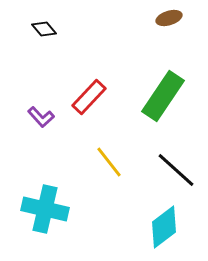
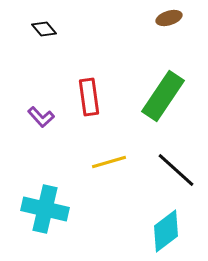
red rectangle: rotated 51 degrees counterclockwise
yellow line: rotated 68 degrees counterclockwise
cyan diamond: moved 2 px right, 4 px down
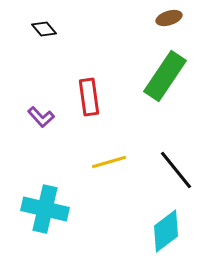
green rectangle: moved 2 px right, 20 px up
black line: rotated 9 degrees clockwise
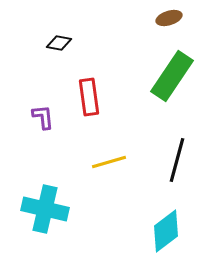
black diamond: moved 15 px right, 14 px down; rotated 40 degrees counterclockwise
green rectangle: moved 7 px right
purple L-shape: moved 2 px right; rotated 144 degrees counterclockwise
black line: moved 1 px right, 10 px up; rotated 54 degrees clockwise
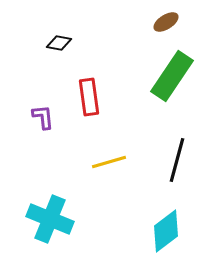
brown ellipse: moved 3 px left, 4 px down; rotated 15 degrees counterclockwise
cyan cross: moved 5 px right, 10 px down; rotated 9 degrees clockwise
